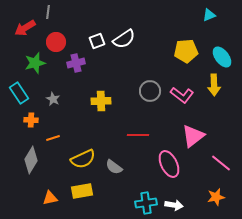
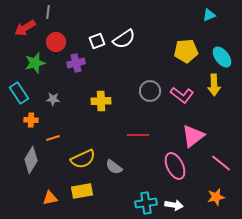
gray star: rotated 24 degrees counterclockwise
pink ellipse: moved 6 px right, 2 px down
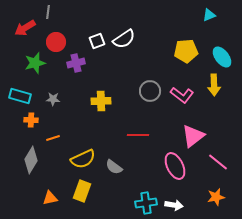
cyan rectangle: moved 1 px right, 3 px down; rotated 40 degrees counterclockwise
pink line: moved 3 px left, 1 px up
yellow rectangle: rotated 60 degrees counterclockwise
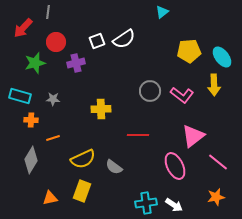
cyan triangle: moved 47 px left, 3 px up; rotated 16 degrees counterclockwise
red arrow: moved 2 px left; rotated 15 degrees counterclockwise
yellow pentagon: moved 3 px right
yellow cross: moved 8 px down
white arrow: rotated 24 degrees clockwise
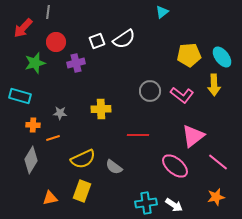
yellow pentagon: moved 4 px down
gray star: moved 7 px right, 14 px down
orange cross: moved 2 px right, 5 px down
pink ellipse: rotated 24 degrees counterclockwise
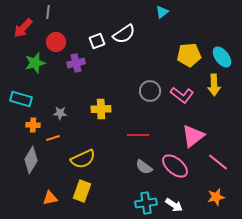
white semicircle: moved 5 px up
cyan rectangle: moved 1 px right, 3 px down
gray semicircle: moved 30 px right
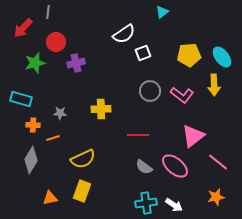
white square: moved 46 px right, 12 px down
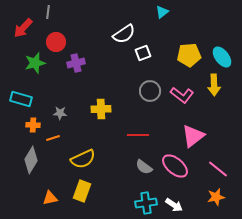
pink line: moved 7 px down
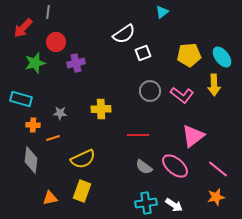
gray diamond: rotated 24 degrees counterclockwise
